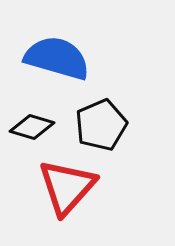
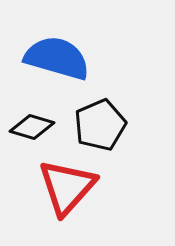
black pentagon: moved 1 px left
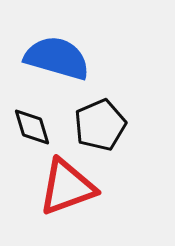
black diamond: rotated 57 degrees clockwise
red triangle: rotated 28 degrees clockwise
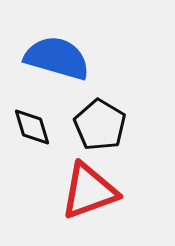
black pentagon: rotated 18 degrees counterclockwise
red triangle: moved 22 px right, 4 px down
